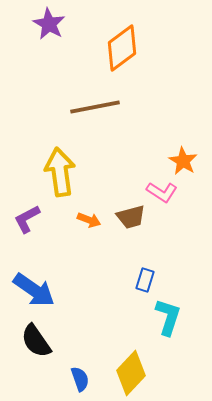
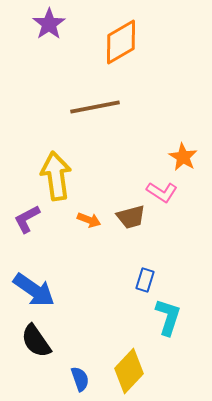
purple star: rotated 8 degrees clockwise
orange diamond: moved 1 px left, 6 px up; rotated 6 degrees clockwise
orange star: moved 4 px up
yellow arrow: moved 4 px left, 4 px down
yellow diamond: moved 2 px left, 2 px up
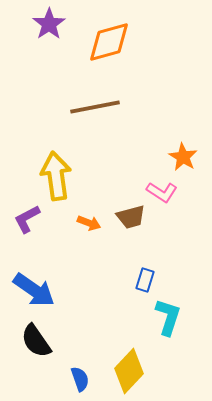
orange diamond: moved 12 px left; rotated 15 degrees clockwise
orange arrow: moved 3 px down
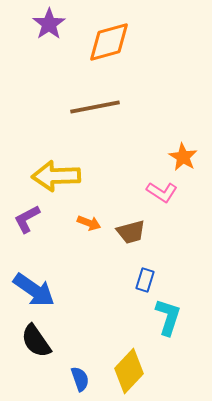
yellow arrow: rotated 84 degrees counterclockwise
brown trapezoid: moved 15 px down
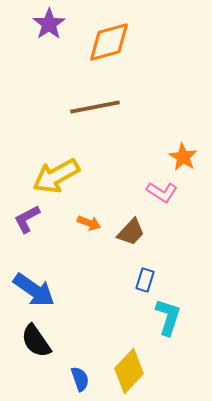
yellow arrow: rotated 27 degrees counterclockwise
brown trapezoid: rotated 32 degrees counterclockwise
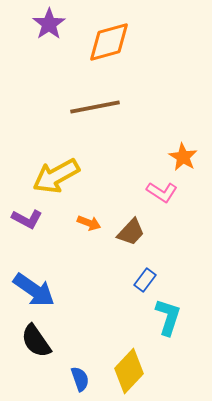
purple L-shape: rotated 124 degrees counterclockwise
blue rectangle: rotated 20 degrees clockwise
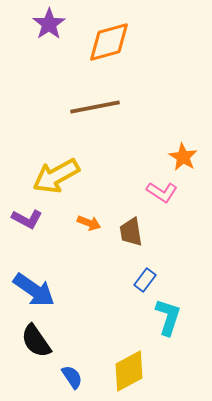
brown trapezoid: rotated 128 degrees clockwise
yellow diamond: rotated 18 degrees clockwise
blue semicircle: moved 8 px left, 2 px up; rotated 15 degrees counterclockwise
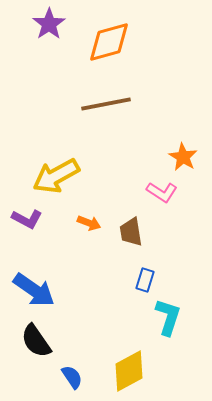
brown line: moved 11 px right, 3 px up
blue rectangle: rotated 20 degrees counterclockwise
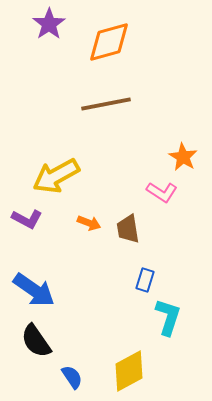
brown trapezoid: moved 3 px left, 3 px up
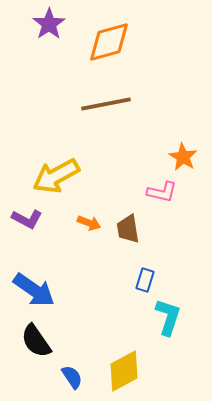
pink L-shape: rotated 20 degrees counterclockwise
yellow diamond: moved 5 px left
